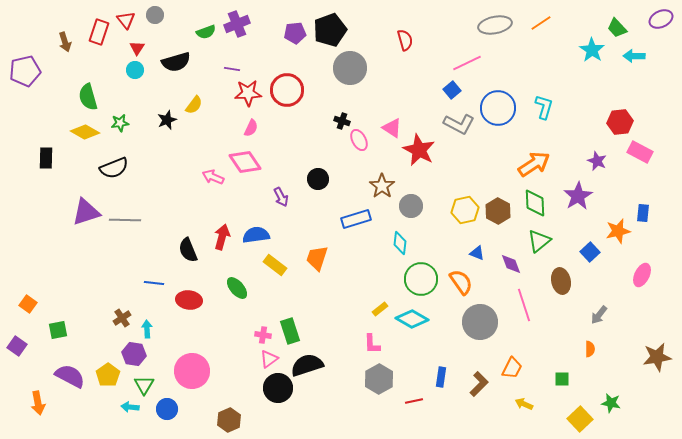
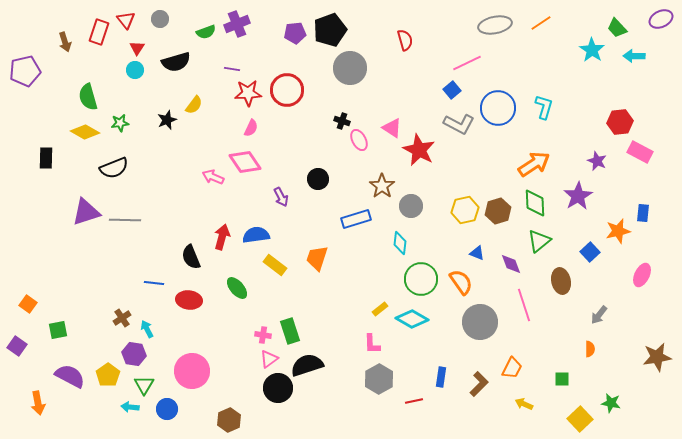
gray circle at (155, 15): moved 5 px right, 4 px down
brown hexagon at (498, 211): rotated 15 degrees clockwise
black semicircle at (188, 250): moved 3 px right, 7 px down
cyan arrow at (147, 329): rotated 24 degrees counterclockwise
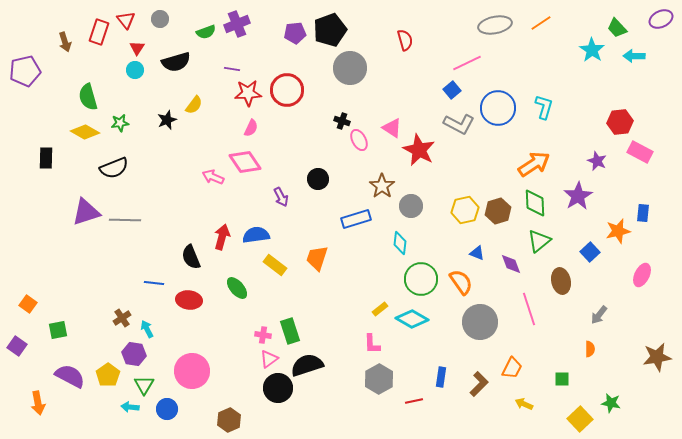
pink line at (524, 305): moved 5 px right, 4 px down
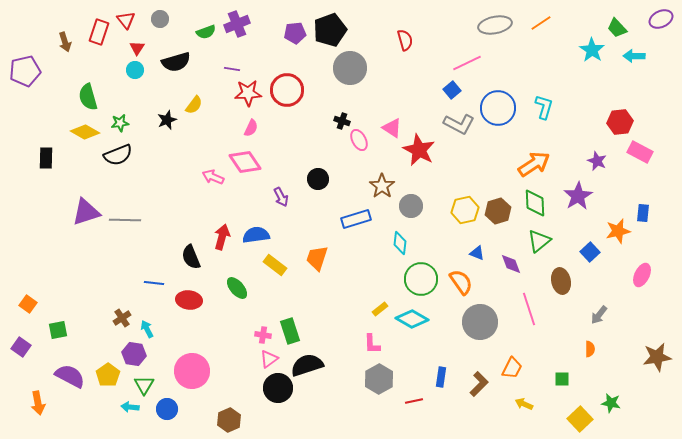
black semicircle at (114, 168): moved 4 px right, 13 px up
purple square at (17, 346): moved 4 px right, 1 px down
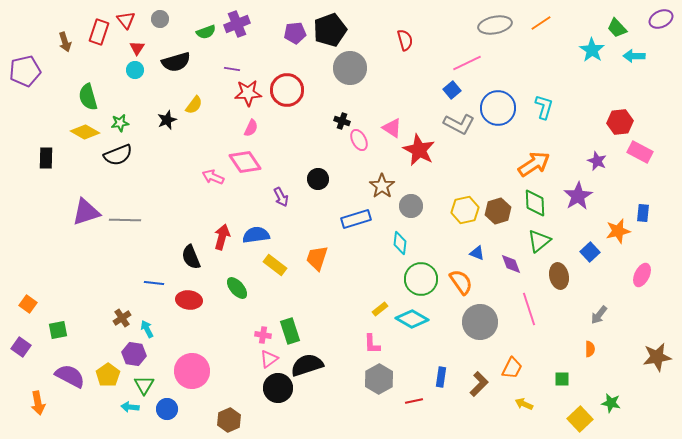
brown ellipse at (561, 281): moved 2 px left, 5 px up
